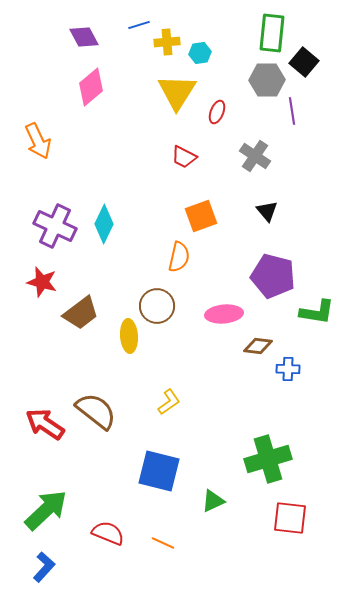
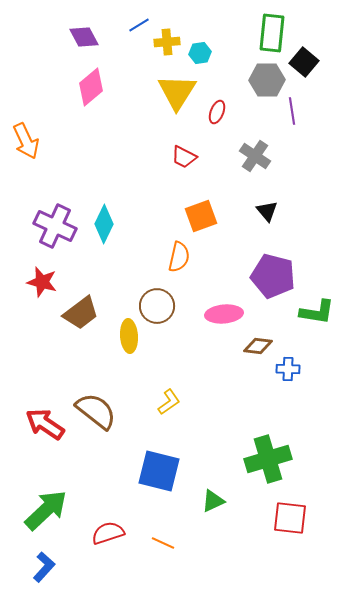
blue line: rotated 15 degrees counterclockwise
orange arrow: moved 12 px left
red semicircle: rotated 40 degrees counterclockwise
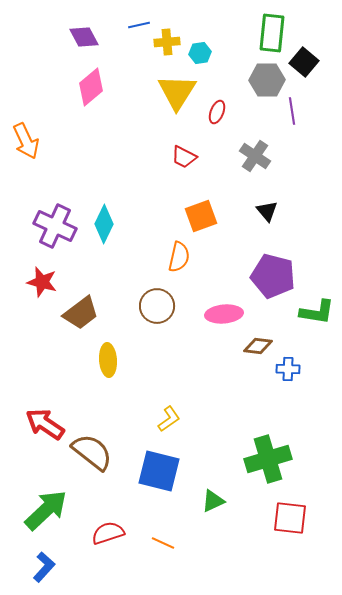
blue line: rotated 20 degrees clockwise
yellow ellipse: moved 21 px left, 24 px down
yellow L-shape: moved 17 px down
brown semicircle: moved 4 px left, 41 px down
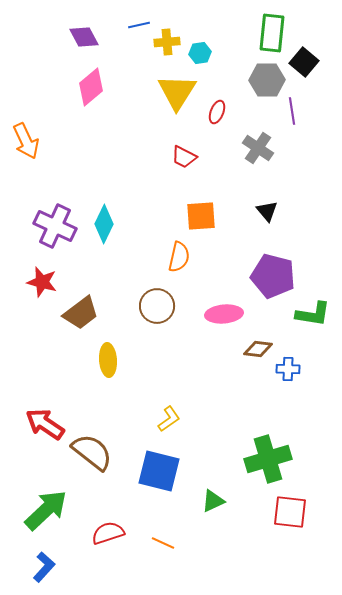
gray cross: moved 3 px right, 8 px up
orange square: rotated 16 degrees clockwise
green L-shape: moved 4 px left, 2 px down
brown diamond: moved 3 px down
red square: moved 6 px up
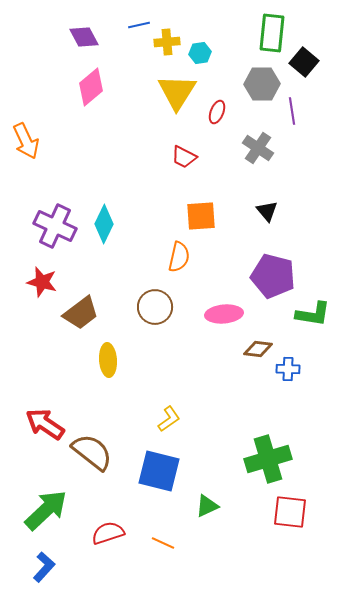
gray hexagon: moved 5 px left, 4 px down
brown circle: moved 2 px left, 1 px down
green triangle: moved 6 px left, 5 px down
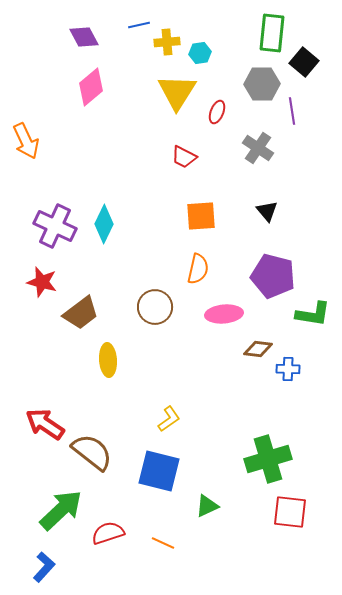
orange semicircle: moved 19 px right, 12 px down
green arrow: moved 15 px right
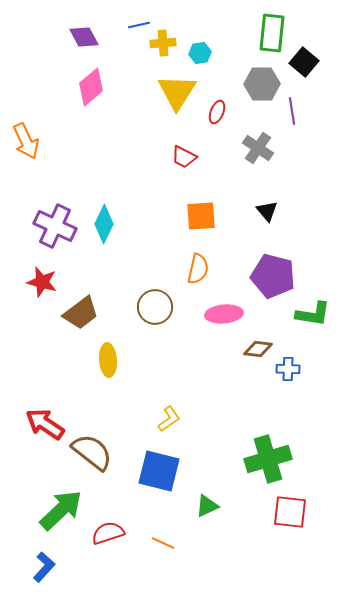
yellow cross: moved 4 px left, 1 px down
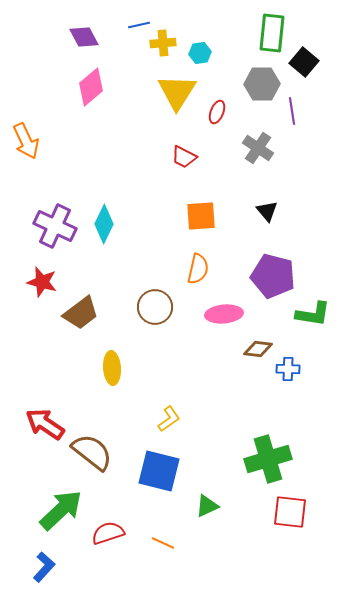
yellow ellipse: moved 4 px right, 8 px down
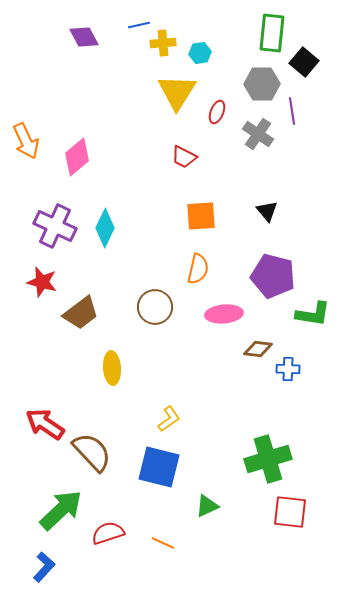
pink diamond: moved 14 px left, 70 px down
gray cross: moved 14 px up
cyan diamond: moved 1 px right, 4 px down
brown semicircle: rotated 9 degrees clockwise
blue square: moved 4 px up
